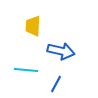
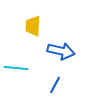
cyan line: moved 10 px left, 2 px up
blue line: moved 1 px left, 1 px down
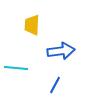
yellow trapezoid: moved 1 px left, 1 px up
blue arrow: rotated 20 degrees counterclockwise
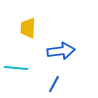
yellow trapezoid: moved 4 px left, 3 px down
blue line: moved 1 px left, 1 px up
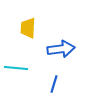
blue arrow: moved 2 px up
blue line: rotated 12 degrees counterclockwise
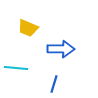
yellow trapezoid: rotated 70 degrees counterclockwise
blue arrow: rotated 8 degrees clockwise
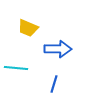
blue arrow: moved 3 px left
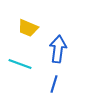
blue arrow: rotated 84 degrees counterclockwise
cyan line: moved 4 px right, 4 px up; rotated 15 degrees clockwise
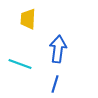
yellow trapezoid: moved 9 px up; rotated 70 degrees clockwise
blue line: moved 1 px right
